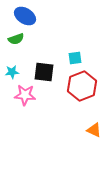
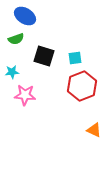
black square: moved 16 px up; rotated 10 degrees clockwise
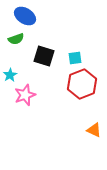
cyan star: moved 2 px left, 3 px down; rotated 24 degrees counterclockwise
red hexagon: moved 2 px up
pink star: rotated 25 degrees counterclockwise
